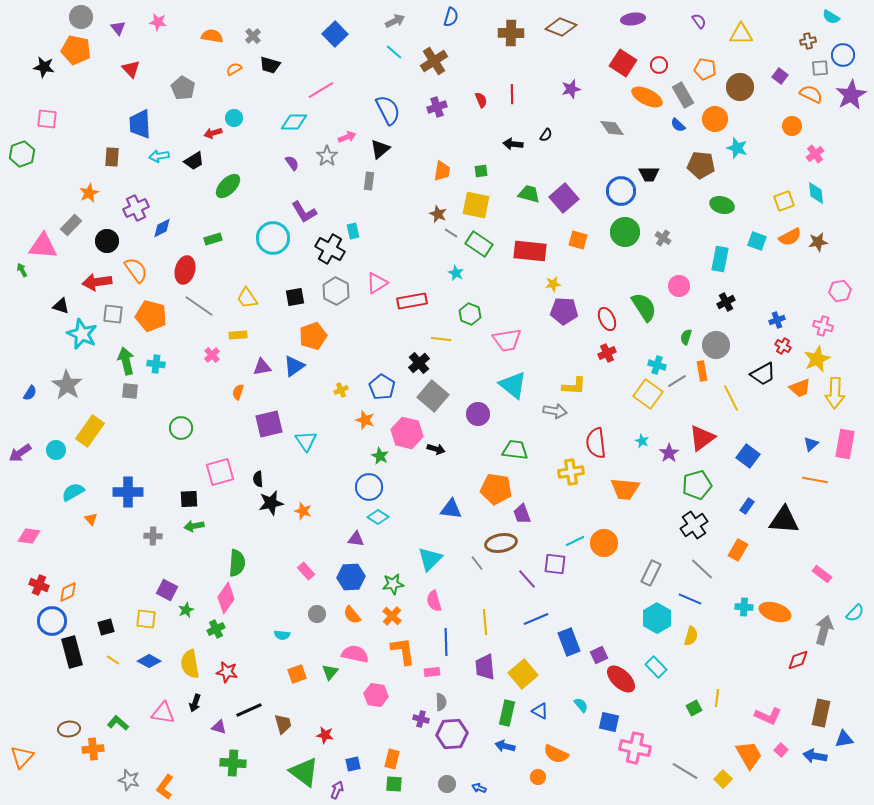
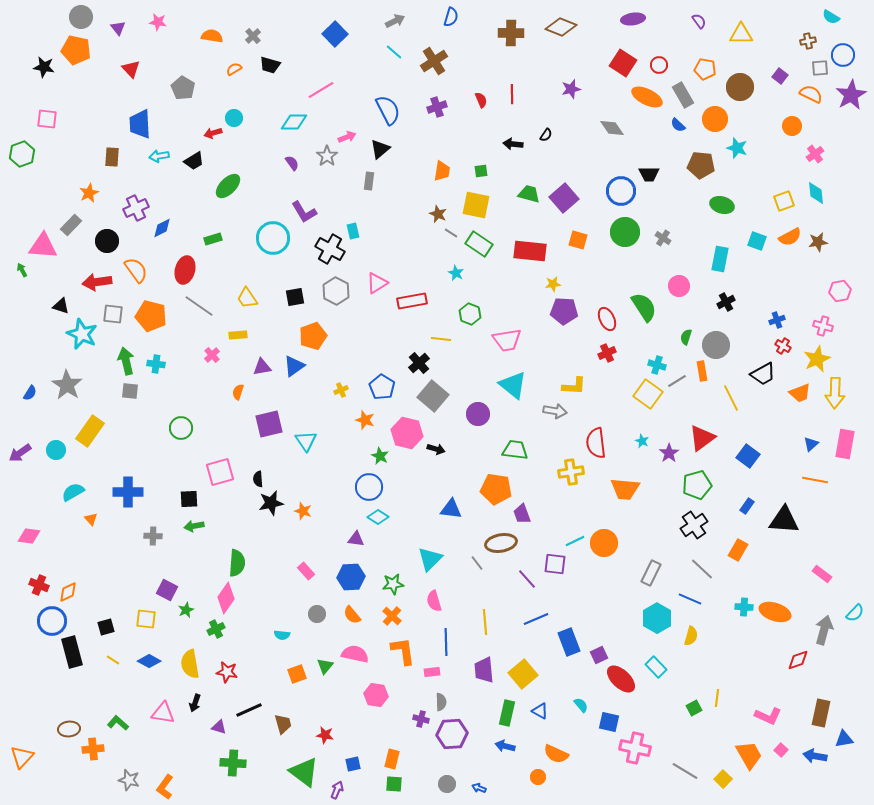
orange trapezoid at (800, 388): moved 5 px down
purple trapezoid at (485, 667): moved 1 px left, 3 px down
green triangle at (330, 672): moved 5 px left, 6 px up
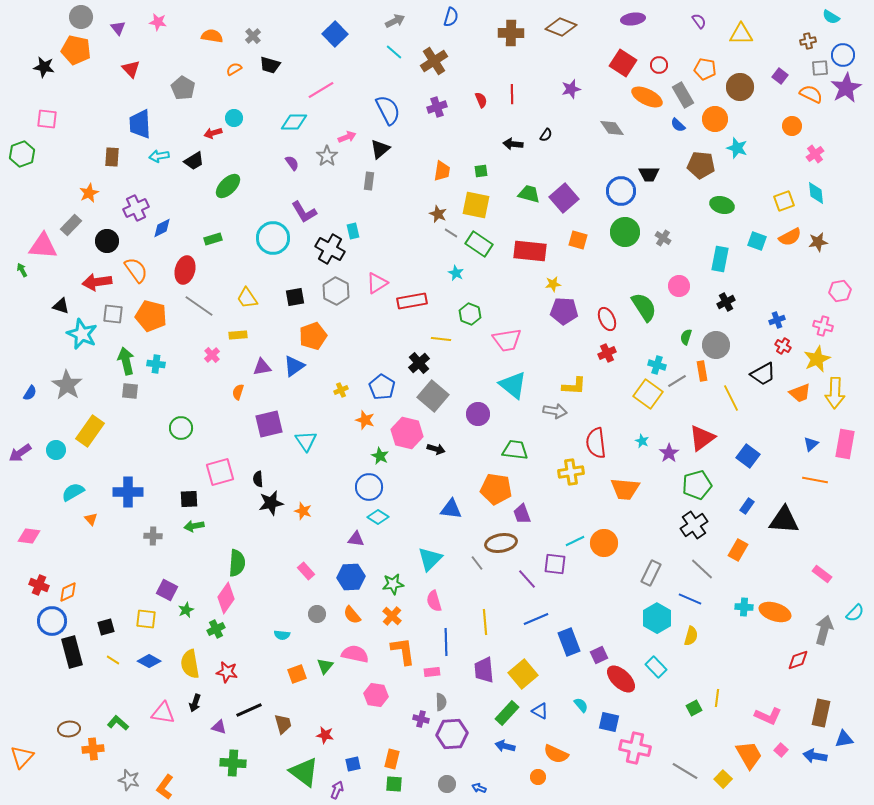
purple star at (851, 95): moved 5 px left, 7 px up
green rectangle at (507, 713): rotated 30 degrees clockwise
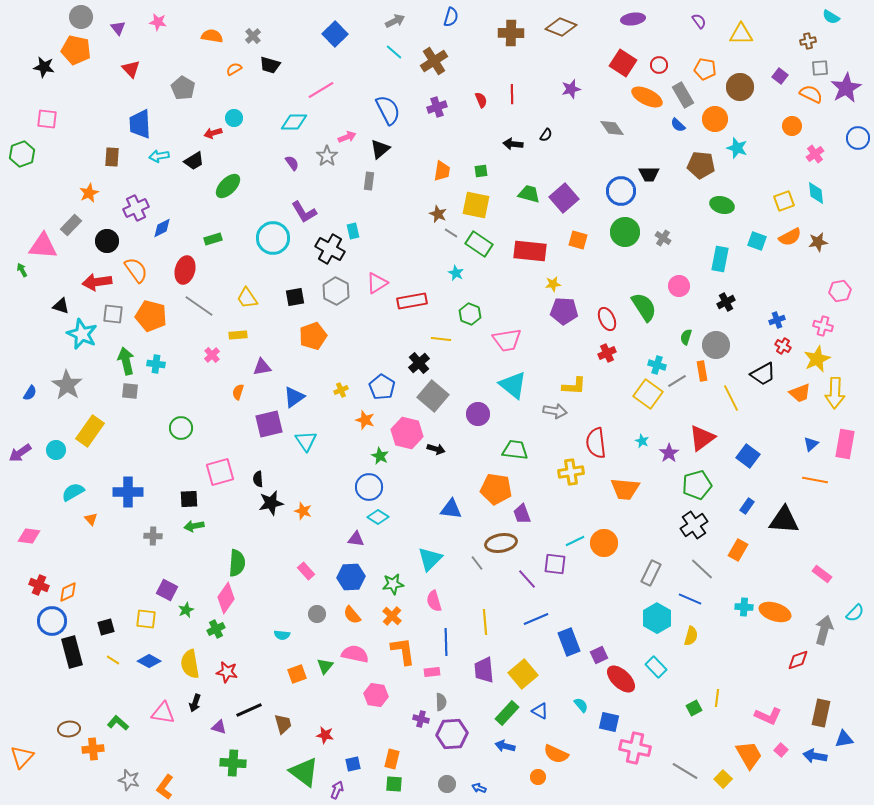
blue circle at (843, 55): moved 15 px right, 83 px down
blue triangle at (294, 366): moved 31 px down
